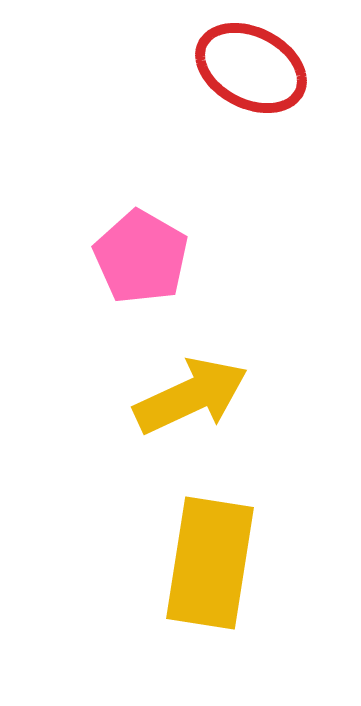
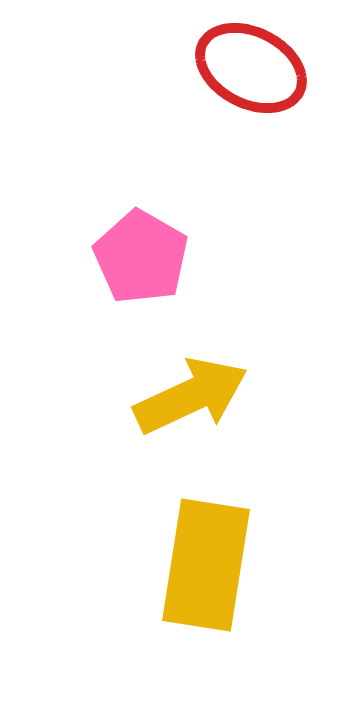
yellow rectangle: moved 4 px left, 2 px down
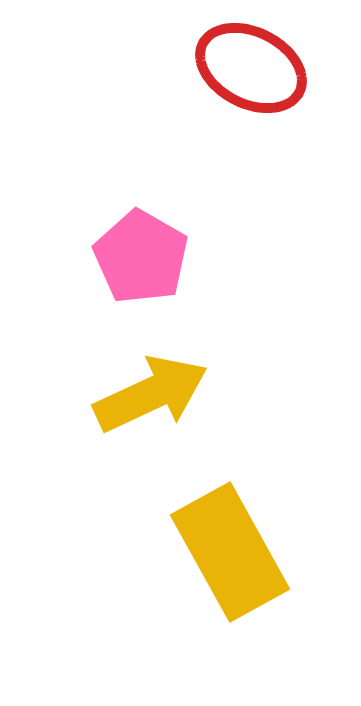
yellow arrow: moved 40 px left, 2 px up
yellow rectangle: moved 24 px right, 13 px up; rotated 38 degrees counterclockwise
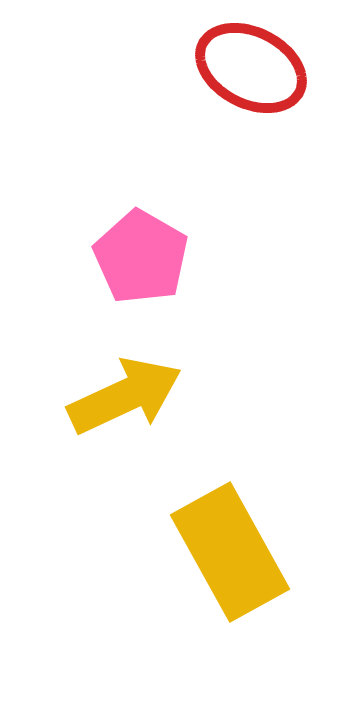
yellow arrow: moved 26 px left, 2 px down
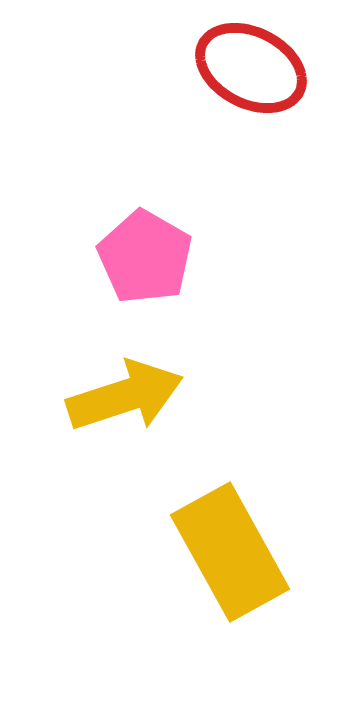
pink pentagon: moved 4 px right
yellow arrow: rotated 7 degrees clockwise
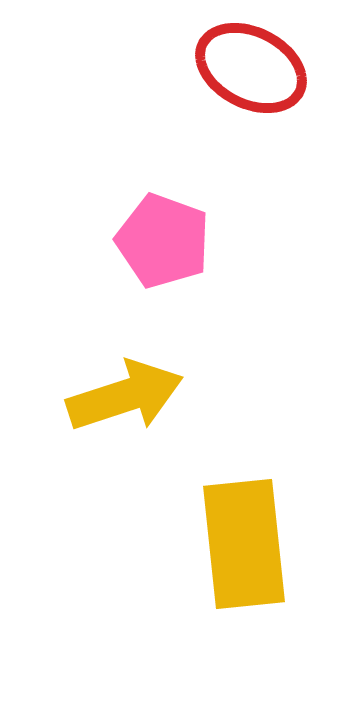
pink pentagon: moved 18 px right, 16 px up; rotated 10 degrees counterclockwise
yellow rectangle: moved 14 px right, 8 px up; rotated 23 degrees clockwise
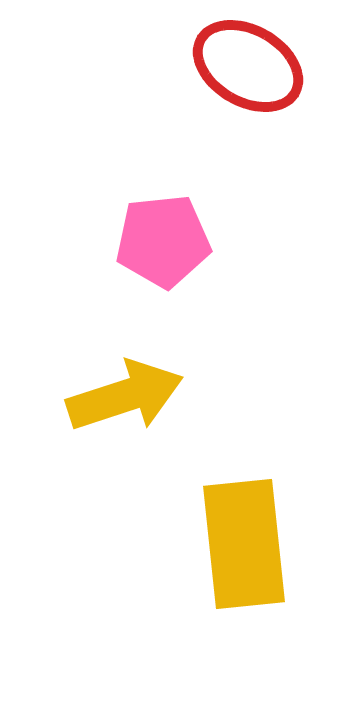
red ellipse: moved 3 px left, 2 px up; rotated 3 degrees clockwise
pink pentagon: rotated 26 degrees counterclockwise
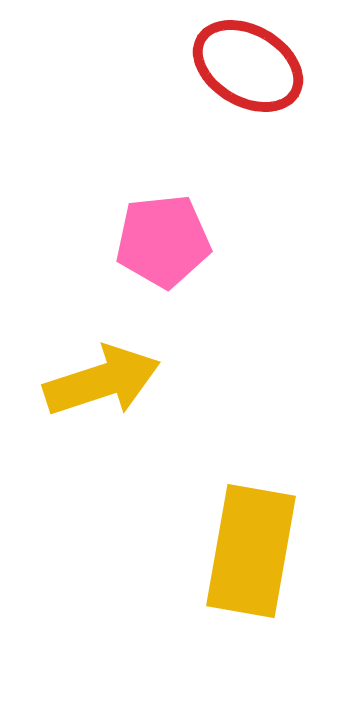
yellow arrow: moved 23 px left, 15 px up
yellow rectangle: moved 7 px right, 7 px down; rotated 16 degrees clockwise
